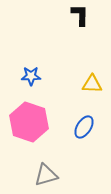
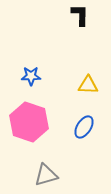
yellow triangle: moved 4 px left, 1 px down
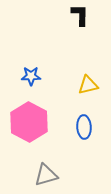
yellow triangle: rotated 15 degrees counterclockwise
pink hexagon: rotated 9 degrees clockwise
blue ellipse: rotated 35 degrees counterclockwise
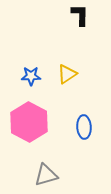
yellow triangle: moved 21 px left, 11 px up; rotated 20 degrees counterclockwise
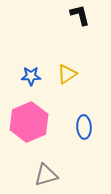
black L-shape: rotated 15 degrees counterclockwise
pink hexagon: rotated 9 degrees clockwise
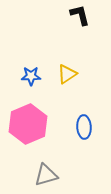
pink hexagon: moved 1 px left, 2 px down
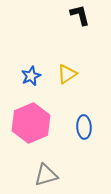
blue star: rotated 24 degrees counterclockwise
pink hexagon: moved 3 px right, 1 px up
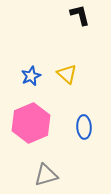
yellow triangle: rotated 45 degrees counterclockwise
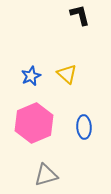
pink hexagon: moved 3 px right
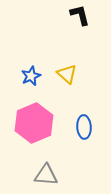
gray triangle: rotated 20 degrees clockwise
